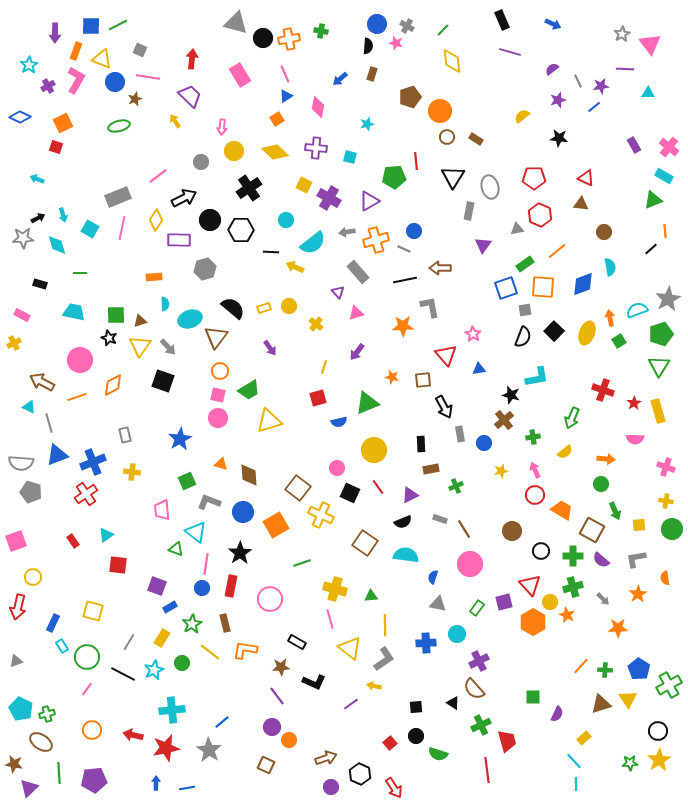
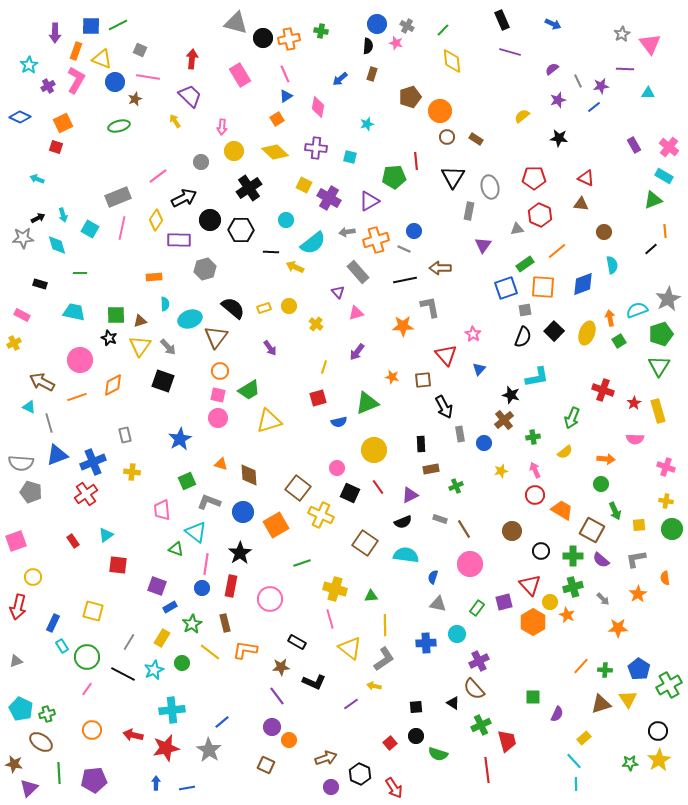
cyan semicircle at (610, 267): moved 2 px right, 2 px up
blue triangle at (479, 369): rotated 40 degrees counterclockwise
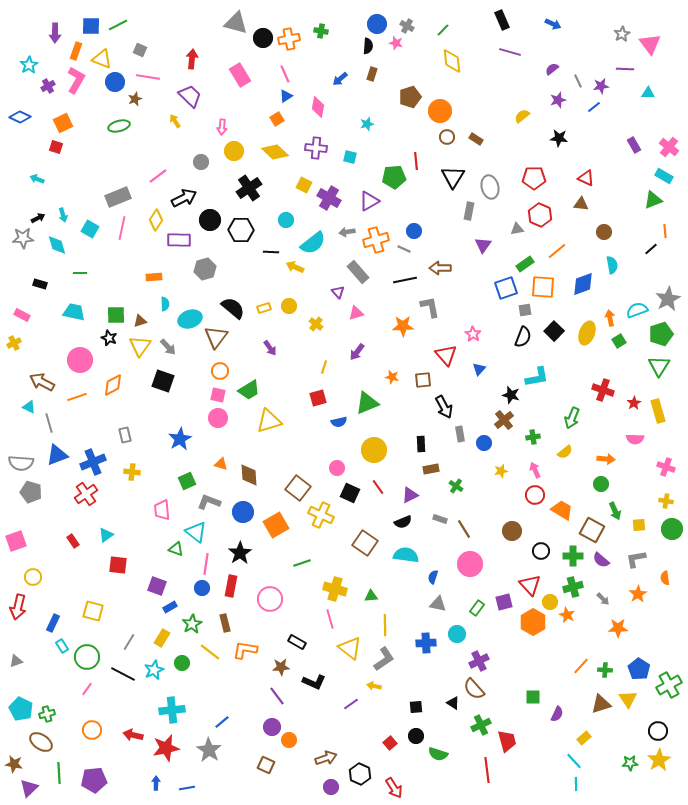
green cross at (456, 486): rotated 32 degrees counterclockwise
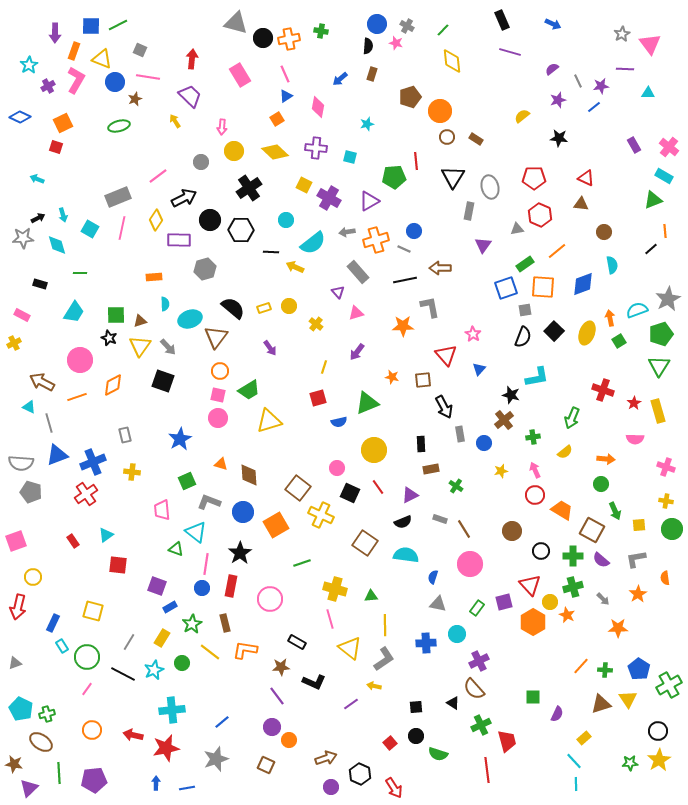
orange rectangle at (76, 51): moved 2 px left
cyan trapezoid at (74, 312): rotated 110 degrees clockwise
gray triangle at (16, 661): moved 1 px left, 2 px down
gray star at (209, 750): moved 7 px right, 9 px down; rotated 20 degrees clockwise
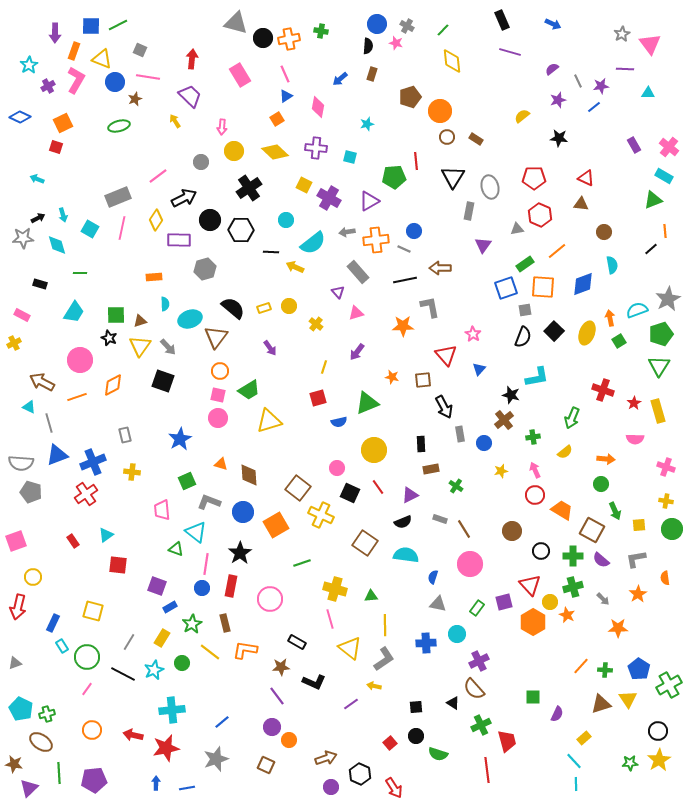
orange cross at (376, 240): rotated 10 degrees clockwise
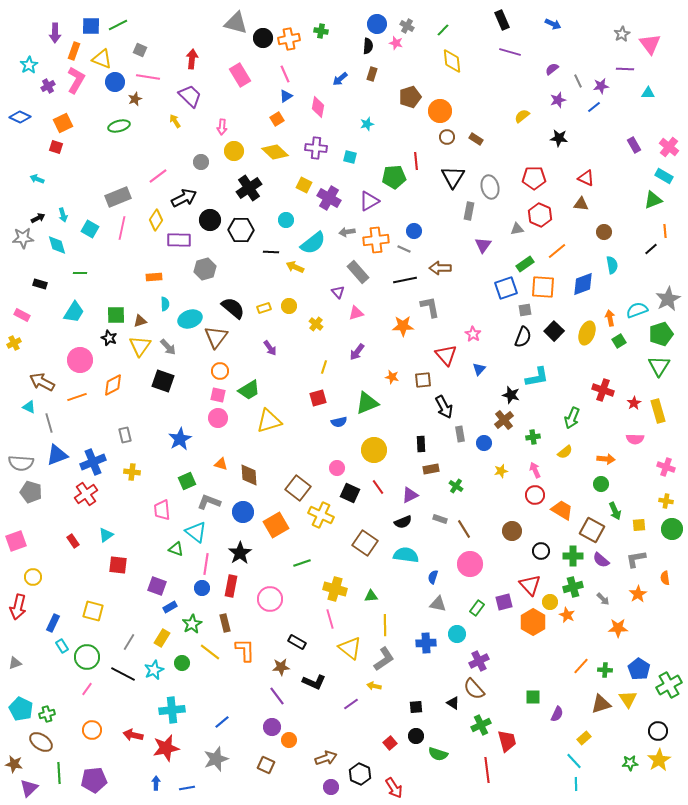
orange L-shape at (245, 650): rotated 80 degrees clockwise
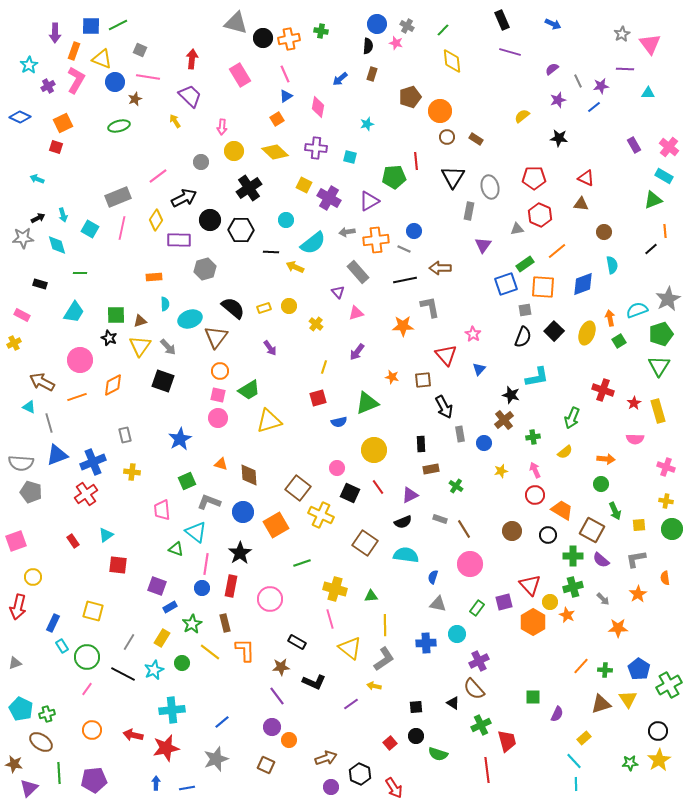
blue square at (506, 288): moved 4 px up
black circle at (541, 551): moved 7 px right, 16 px up
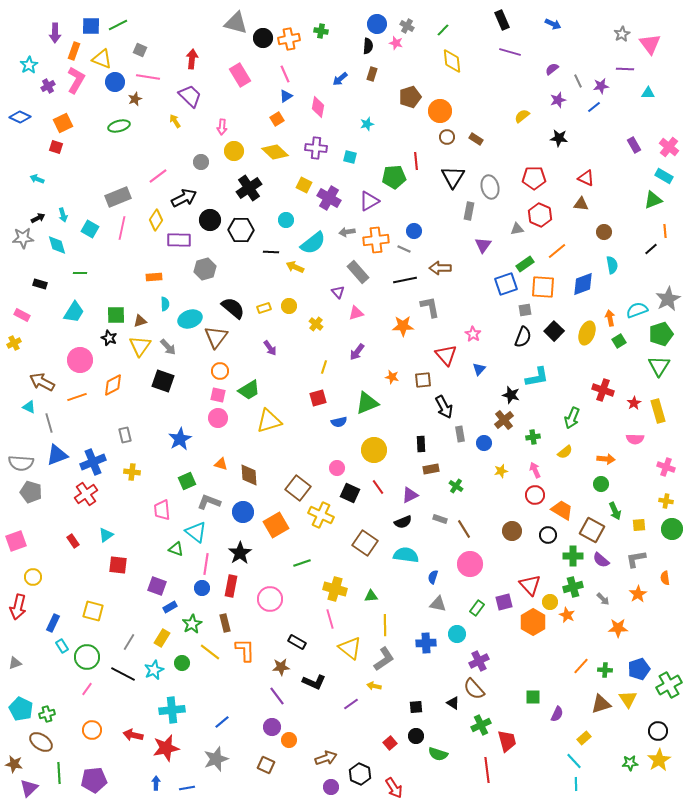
blue pentagon at (639, 669): rotated 20 degrees clockwise
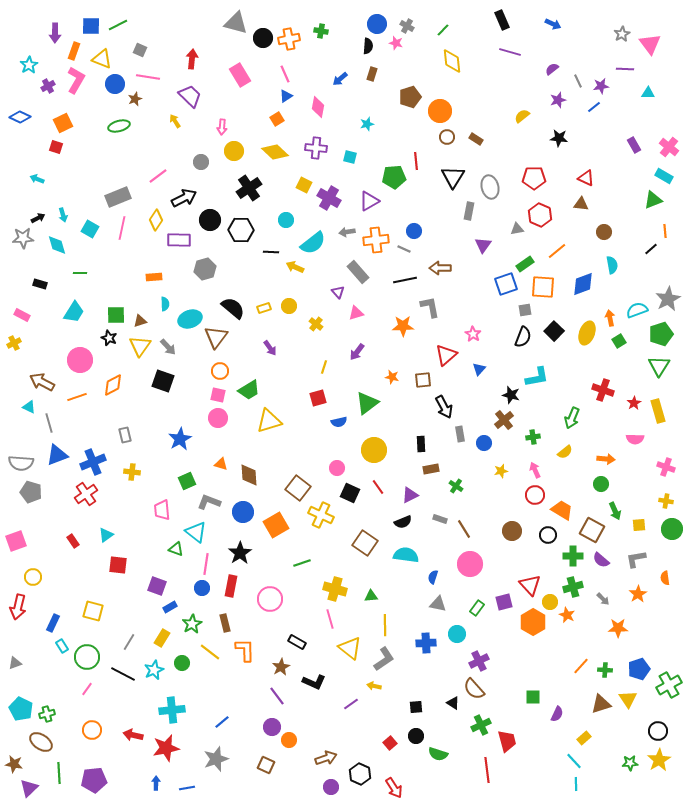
blue circle at (115, 82): moved 2 px down
red triangle at (446, 355): rotated 30 degrees clockwise
green triangle at (367, 403): rotated 15 degrees counterclockwise
brown star at (281, 667): rotated 24 degrees counterclockwise
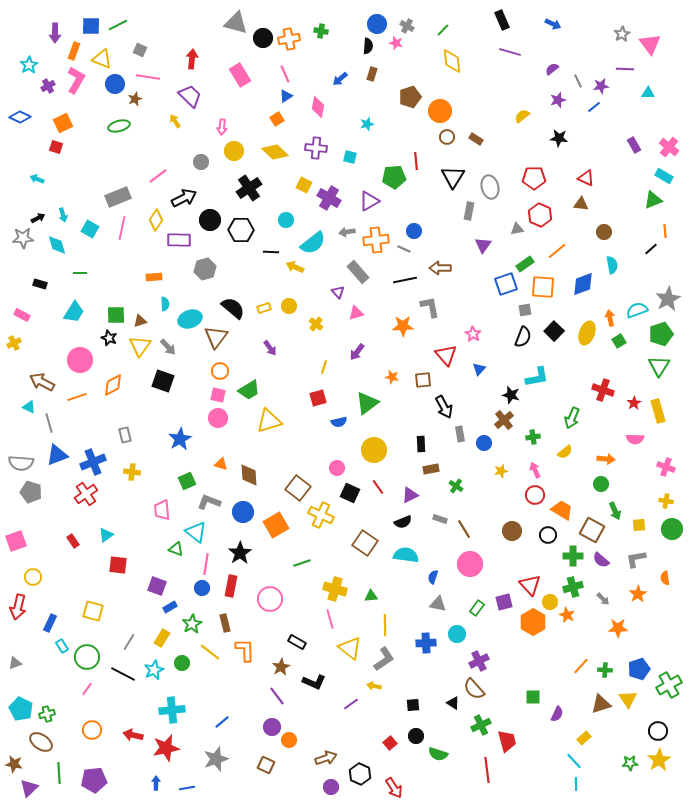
red triangle at (446, 355): rotated 30 degrees counterclockwise
blue rectangle at (53, 623): moved 3 px left
black square at (416, 707): moved 3 px left, 2 px up
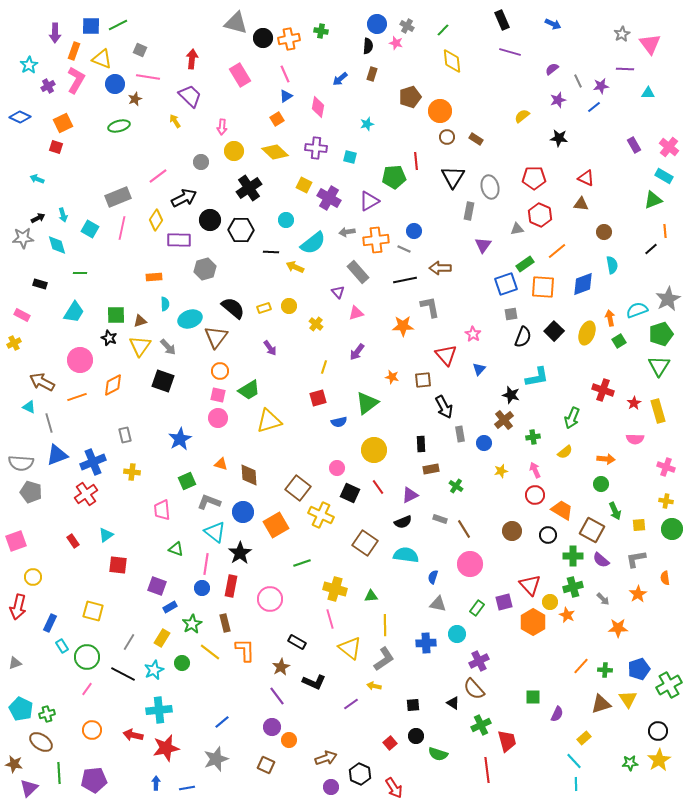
gray square at (525, 310): moved 14 px left, 4 px down
cyan triangle at (196, 532): moved 19 px right
cyan cross at (172, 710): moved 13 px left
